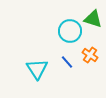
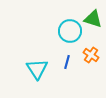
orange cross: moved 1 px right
blue line: rotated 56 degrees clockwise
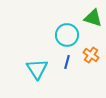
green triangle: moved 1 px up
cyan circle: moved 3 px left, 4 px down
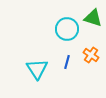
cyan circle: moved 6 px up
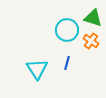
cyan circle: moved 1 px down
orange cross: moved 14 px up
blue line: moved 1 px down
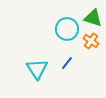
cyan circle: moved 1 px up
blue line: rotated 24 degrees clockwise
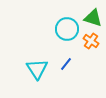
blue line: moved 1 px left, 1 px down
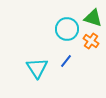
blue line: moved 3 px up
cyan triangle: moved 1 px up
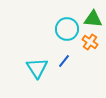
green triangle: moved 1 px down; rotated 12 degrees counterclockwise
orange cross: moved 1 px left, 1 px down
blue line: moved 2 px left
